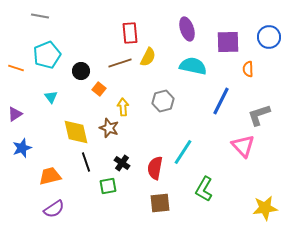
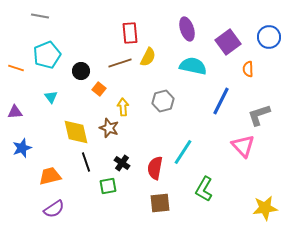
purple square: rotated 35 degrees counterclockwise
purple triangle: moved 2 px up; rotated 28 degrees clockwise
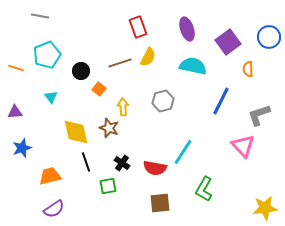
red rectangle: moved 8 px right, 6 px up; rotated 15 degrees counterclockwise
red semicircle: rotated 90 degrees counterclockwise
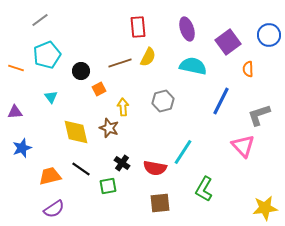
gray line: moved 4 px down; rotated 48 degrees counterclockwise
red rectangle: rotated 15 degrees clockwise
blue circle: moved 2 px up
orange square: rotated 24 degrees clockwise
black line: moved 5 px left, 7 px down; rotated 36 degrees counterclockwise
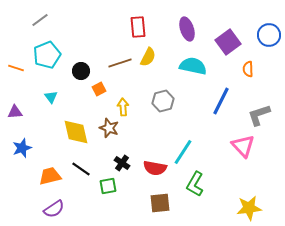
green L-shape: moved 9 px left, 5 px up
yellow star: moved 16 px left
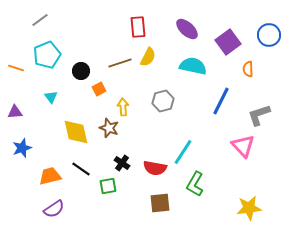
purple ellipse: rotated 30 degrees counterclockwise
